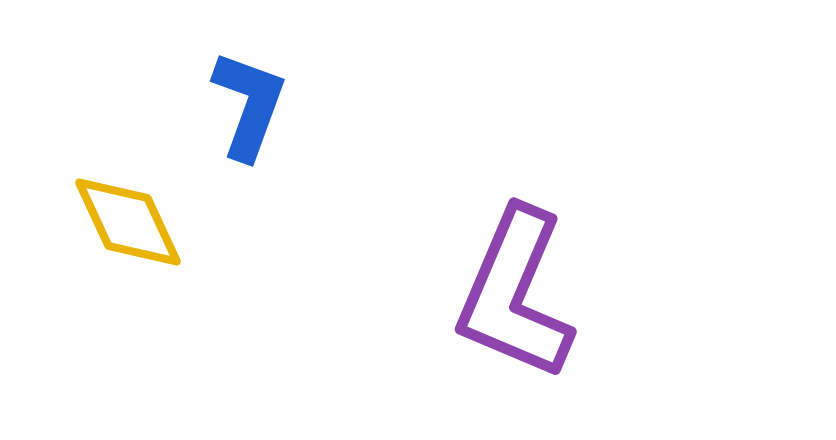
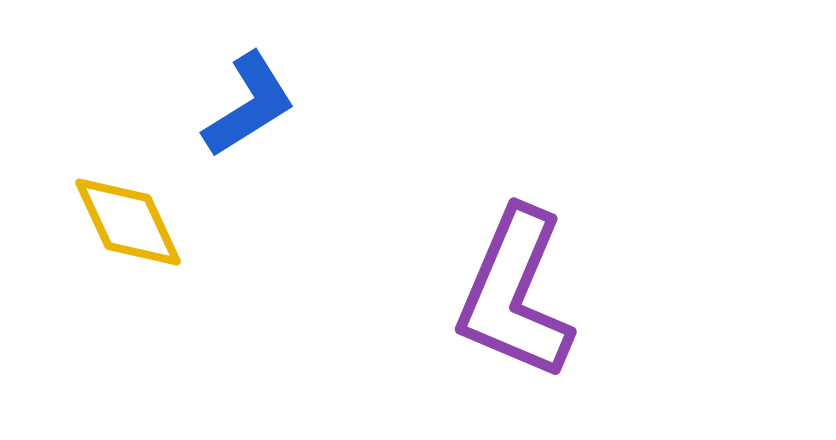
blue L-shape: rotated 38 degrees clockwise
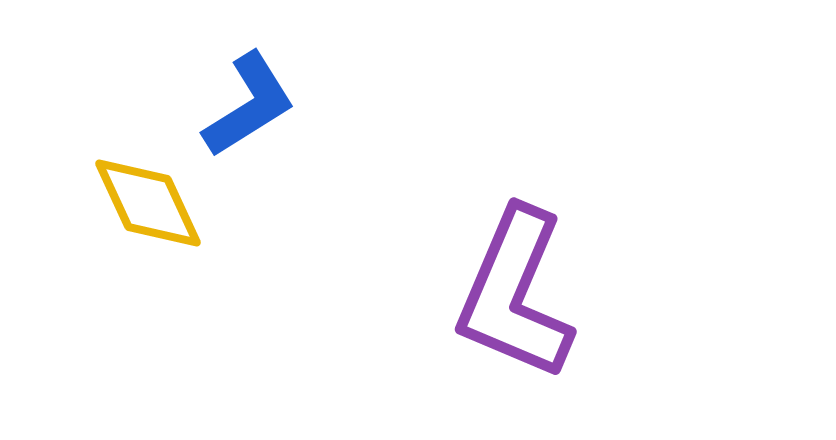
yellow diamond: moved 20 px right, 19 px up
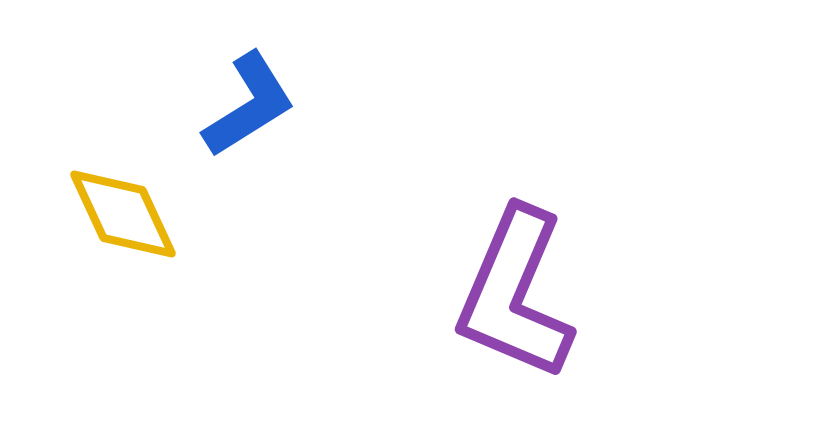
yellow diamond: moved 25 px left, 11 px down
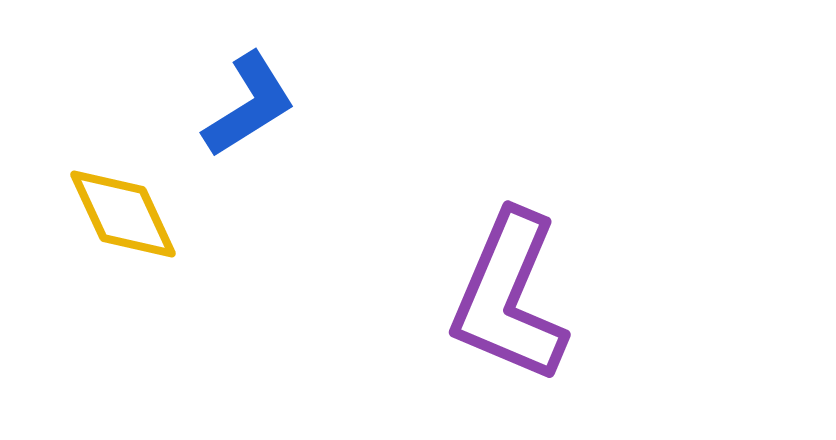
purple L-shape: moved 6 px left, 3 px down
